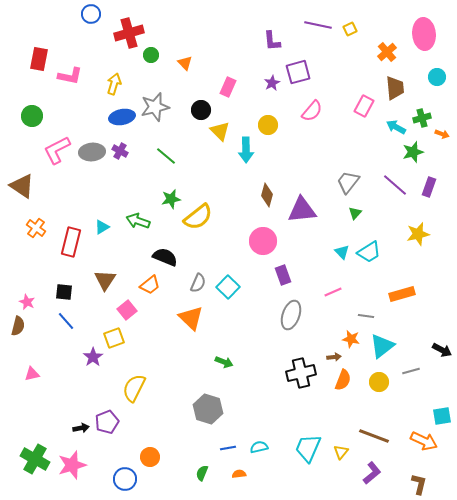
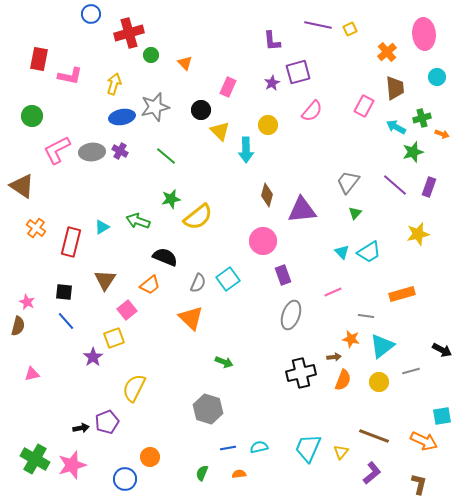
cyan square at (228, 287): moved 8 px up; rotated 10 degrees clockwise
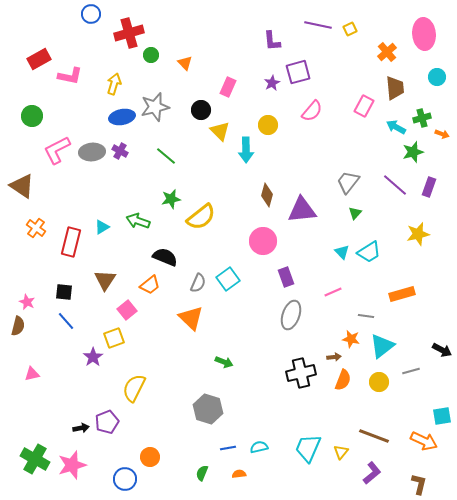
red rectangle at (39, 59): rotated 50 degrees clockwise
yellow semicircle at (198, 217): moved 3 px right
purple rectangle at (283, 275): moved 3 px right, 2 px down
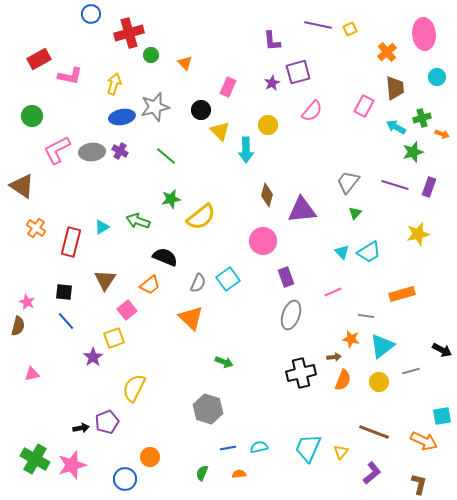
purple line at (395, 185): rotated 24 degrees counterclockwise
brown line at (374, 436): moved 4 px up
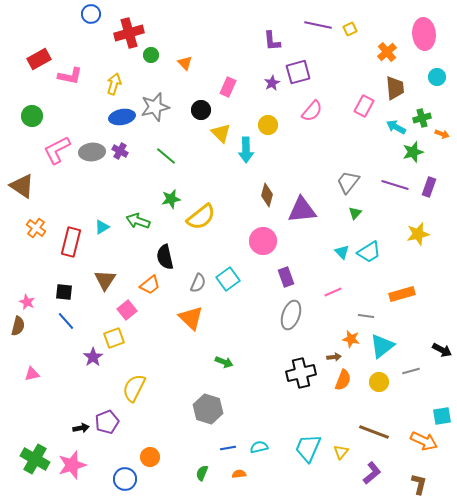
yellow triangle at (220, 131): moved 1 px right, 2 px down
black semicircle at (165, 257): rotated 125 degrees counterclockwise
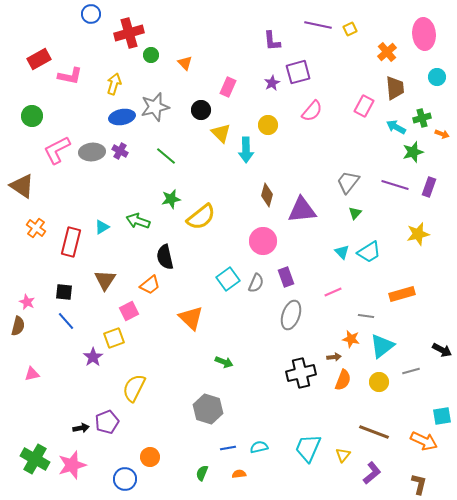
gray semicircle at (198, 283): moved 58 px right
pink square at (127, 310): moved 2 px right, 1 px down; rotated 12 degrees clockwise
yellow triangle at (341, 452): moved 2 px right, 3 px down
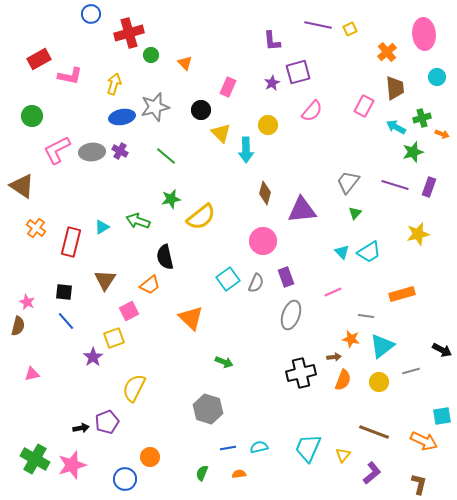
brown diamond at (267, 195): moved 2 px left, 2 px up
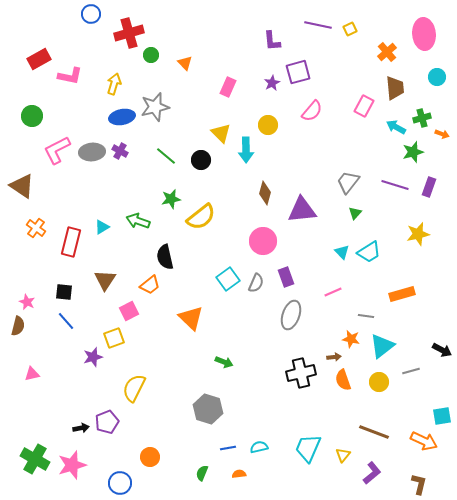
black circle at (201, 110): moved 50 px down
purple star at (93, 357): rotated 18 degrees clockwise
orange semicircle at (343, 380): rotated 140 degrees clockwise
blue circle at (125, 479): moved 5 px left, 4 px down
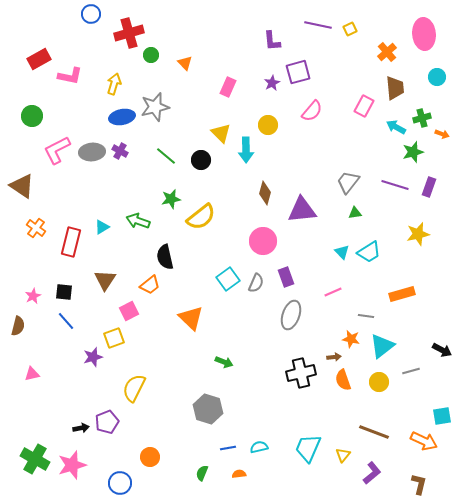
green triangle at (355, 213): rotated 40 degrees clockwise
pink star at (27, 302): moved 6 px right, 6 px up; rotated 21 degrees clockwise
